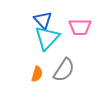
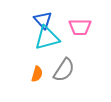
cyan triangle: rotated 32 degrees clockwise
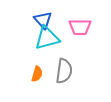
gray semicircle: moved 1 px down; rotated 25 degrees counterclockwise
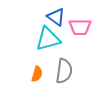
blue triangle: moved 13 px right, 3 px up; rotated 12 degrees counterclockwise
cyan triangle: moved 1 px right, 1 px down
